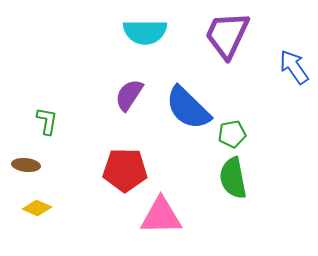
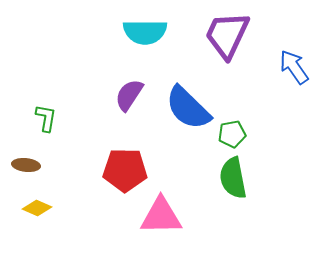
green L-shape: moved 1 px left, 3 px up
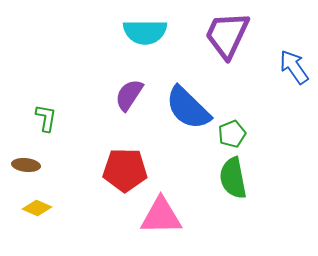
green pentagon: rotated 12 degrees counterclockwise
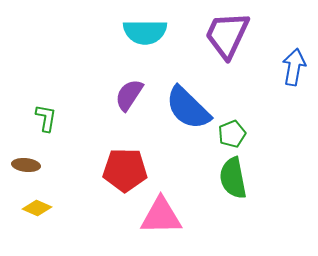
blue arrow: rotated 45 degrees clockwise
